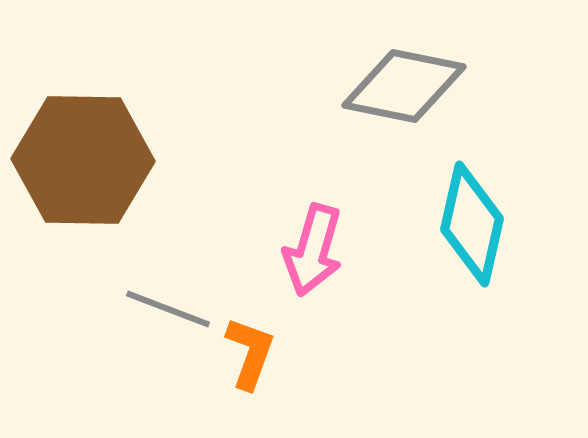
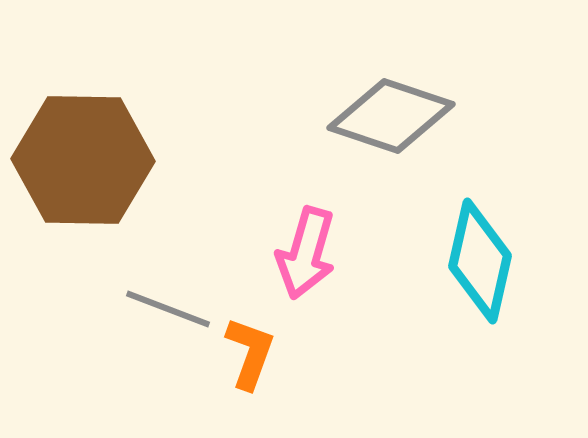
gray diamond: moved 13 px left, 30 px down; rotated 7 degrees clockwise
cyan diamond: moved 8 px right, 37 px down
pink arrow: moved 7 px left, 3 px down
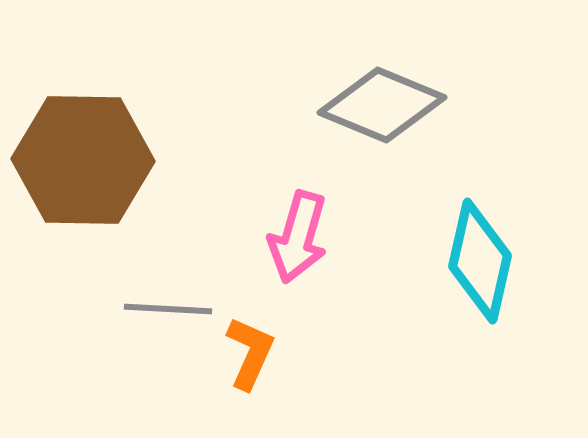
gray diamond: moved 9 px left, 11 px up; rotated 4 degrees clockwise
pink arrow: moved 8 px left, 16 px up
gray line: rotated 18 degrees counterclockwise
orange L-shape: rotated 4 degrees clockwise
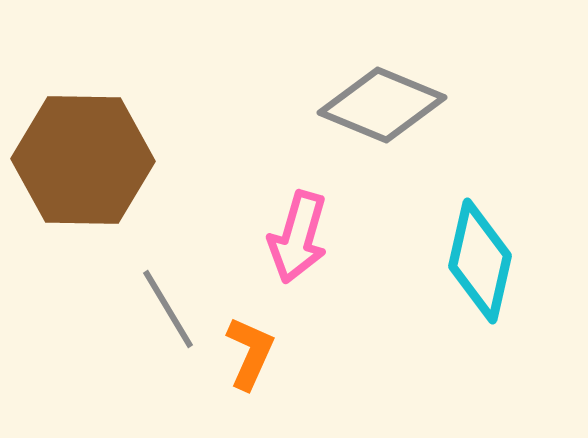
gray line: rotated 56 degrees clockwise
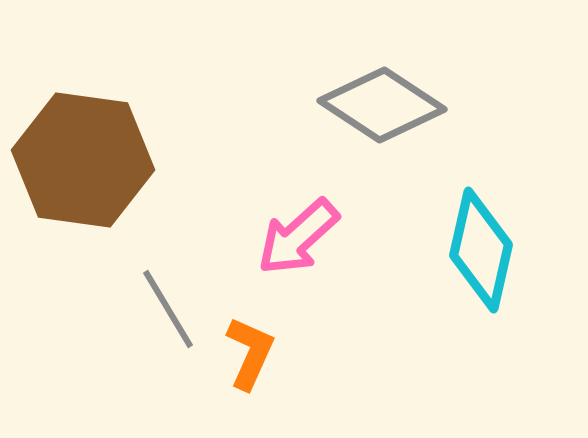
gray diamond: rotated 11 degrees clockwise
brown hexagon: rotated 7 degrees clockwise
pink arrow: rotated 32 degrees clockwise
cyan diamond: moved 1 px right, 11 px up
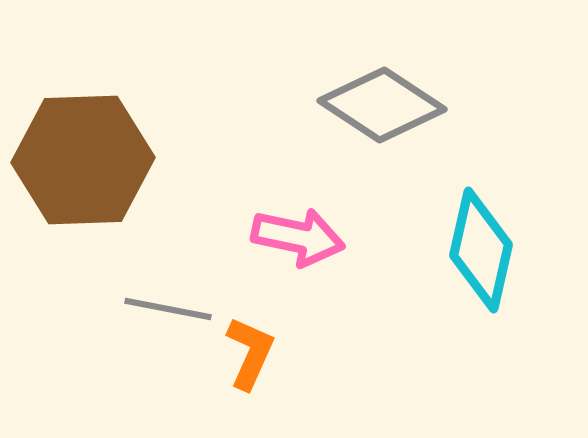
brown hexagon: rotated 10 degrees counterclockwise
pink arrow: rotated 126 degrees counterclockwise
gray line: rotated 48 degrees counterclockwise
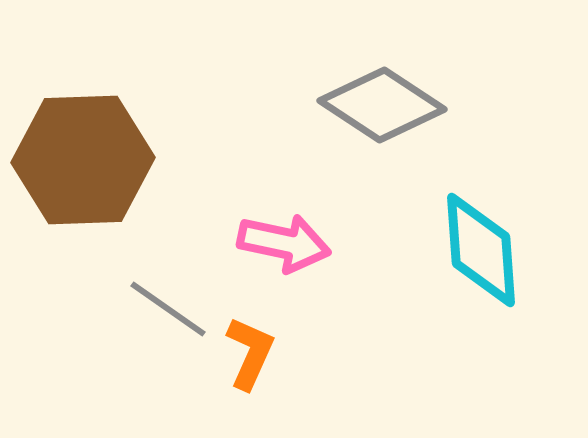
pink arrow: moved 14 px left, 6 px down
cyan diamond: rotated 17 degrees counterclockwise
gray line: rotated 24 degrees clockwise
